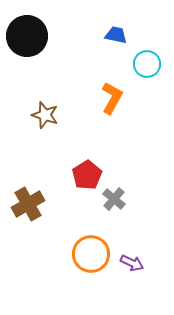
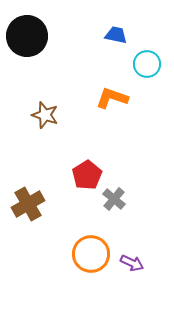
orange L-shape: rotated 100 degrees counterclockwise
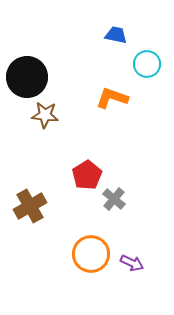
black circle: moved 41 px down
brown star: rotated 12 degrees counterclockwise
brown cross: moved 2 px right, 2 px down
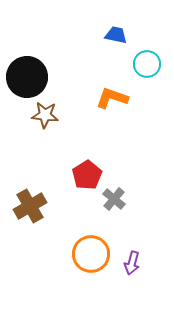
purple arrow: rotated 80 degrees clockwise
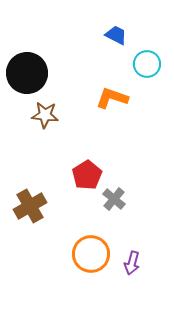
blue trapezoid: rotated 15 degrees clockwise
black circle: moved 4 px up
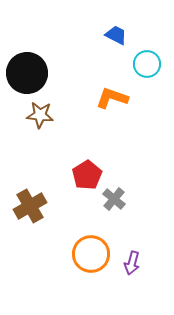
brown star: moved 5 px left
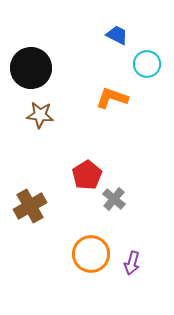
blue trapezoid: moved 1 px right
black circle: moved 4 px right, 5 px up
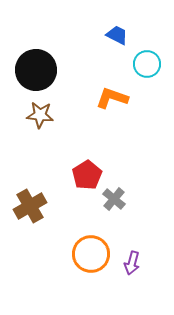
black circle: moved 5 px right, 2 px down
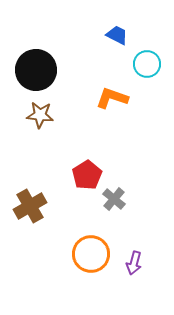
purple arrow: moved 2 px right
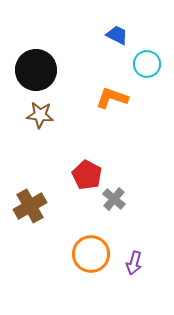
red pentagon: rotated 12 degrees counterclockwise
